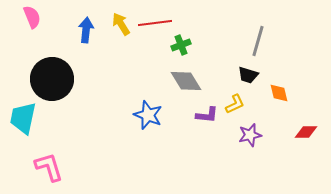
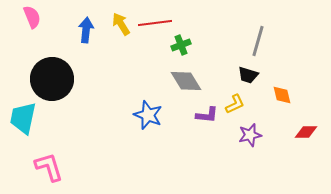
orange diamond: moved 3 px right, 2 px down
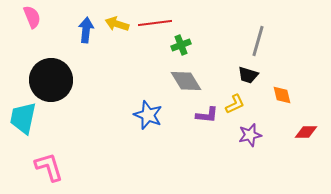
yellow arrow: moved 4 px left; rotated 40 degrees counterclockwise
black circle: moved 1 px left, 1 px down
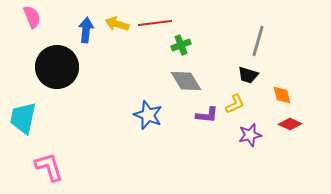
black circle: moved 6 px right, 13 px up
red diamond: moved 16 px left, 8 px up; rotated 25 degrees clockwise
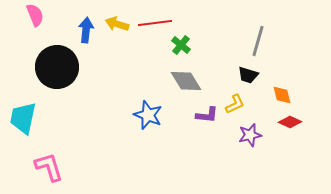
pink semicircle: moved 3 px right, 2 px up
green cross: rotated 30 degrees counterclockwise
red diamond: moved 2 px up
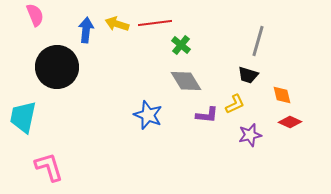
cyan trapezoid: moved 1 px up
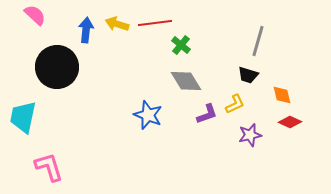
pink semicircle: rotated 25 degrees counterclockwise
purple L-shape: moved 1 px up; rotated 25 degrees counterclockwise
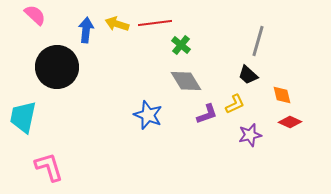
black trapezoid: rotated 25 degrees clockwise
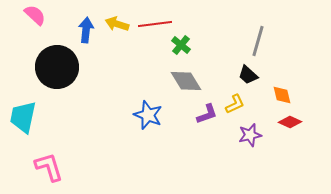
red line: moved 1 px down
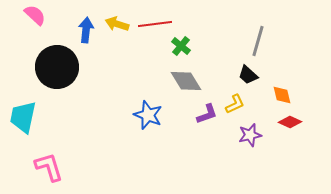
green cross: moved 1 px down
